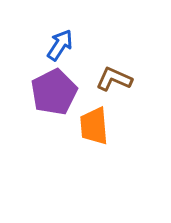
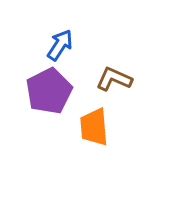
purple pentagon: moved 5 px left, 1 px up
orange trapezoid: moved 1 px down
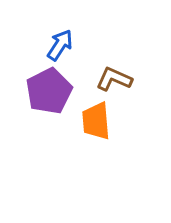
orange trapezoid: moved 2 px right, 6 px up
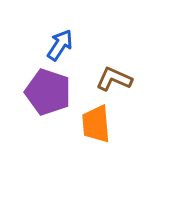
purple pentagon: moved 1 px left, 1 px down; rotated 27 degrees counterclockwise
orange trapezoid: moved 3 px down
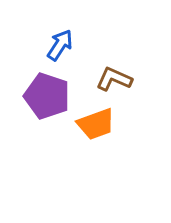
purple pentagon: moved 1 px left, 4 px down
orange trapezoid: rotated 105 degrees counterclockwise
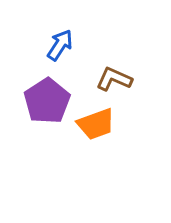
purple pentagon: moved 5 px down; rotated 21 degrees clockwise
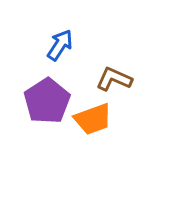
orange trapezoid: moved 3 px left, 5 px up
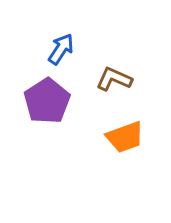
blue arrow: moved 1 px right, 4 px down
orange trapezoid: moved 32 px right, 18 px down
